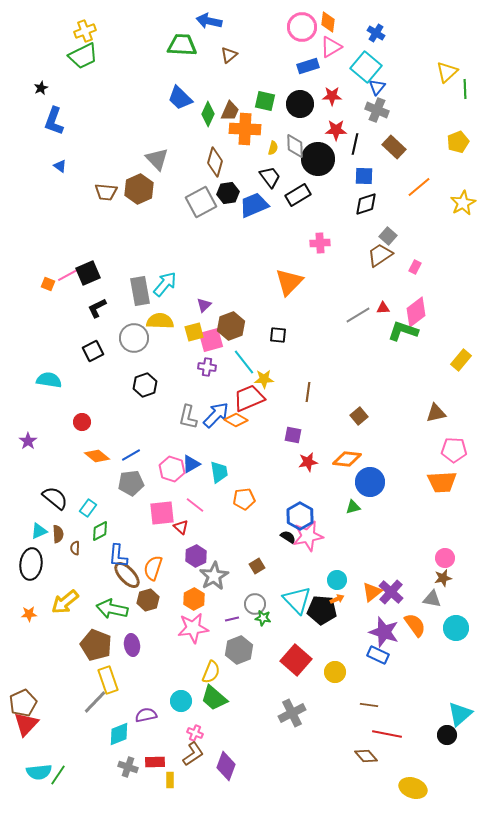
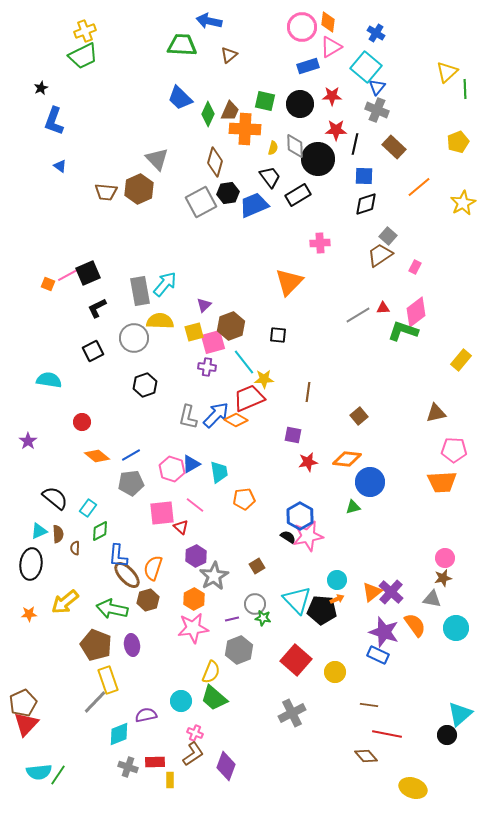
pink square at (211, 340): moved 2 px right, 2 px down
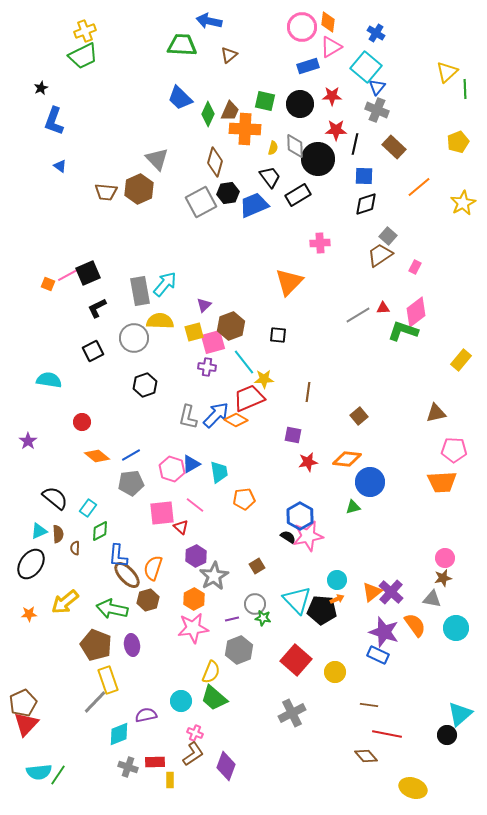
black ellipse at (31, 564): rotated 28 degrees clockwise
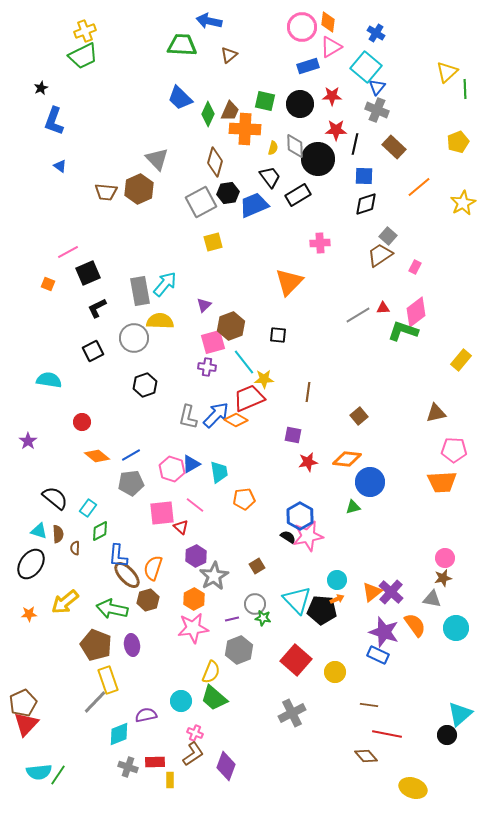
pink line at (68, 275): moved 23 px up
yellow square at (194, 332): moved 19 px right, 90 px up
cyan triangle at (39, 531): rotated 42 degrees clockwise
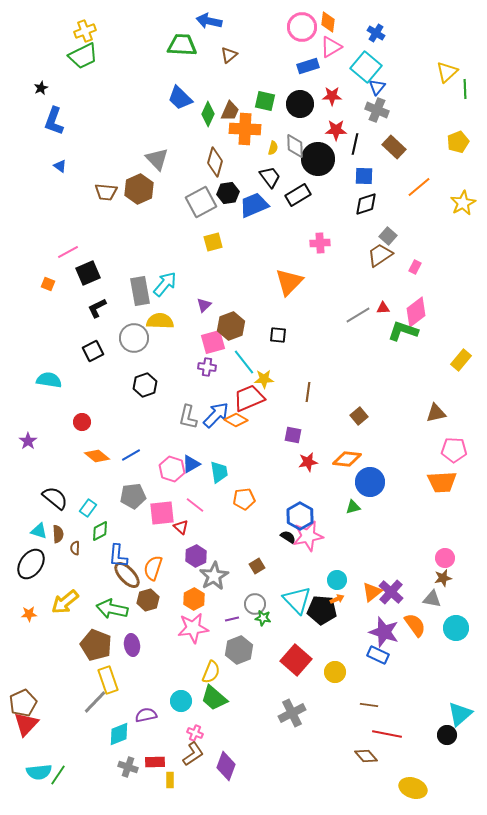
gray pentagon at (131, 483): moved 2 px right, 13 px down
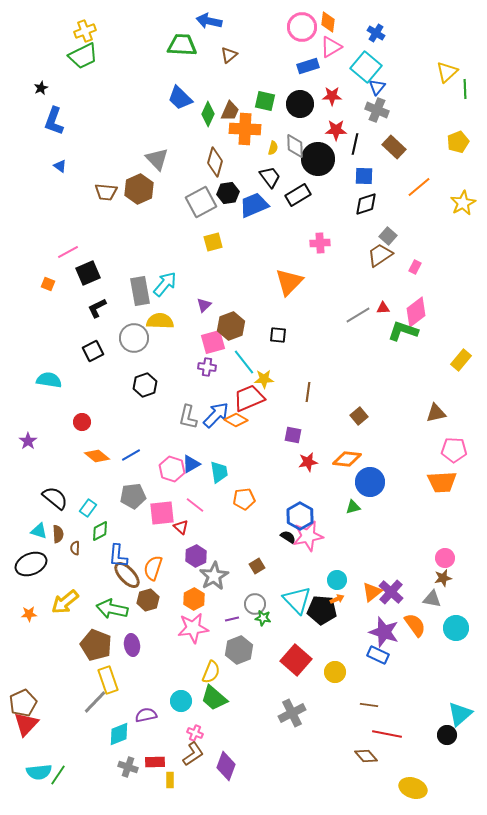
black ellipse at (31, 564): rotated 32 degrees clockwise
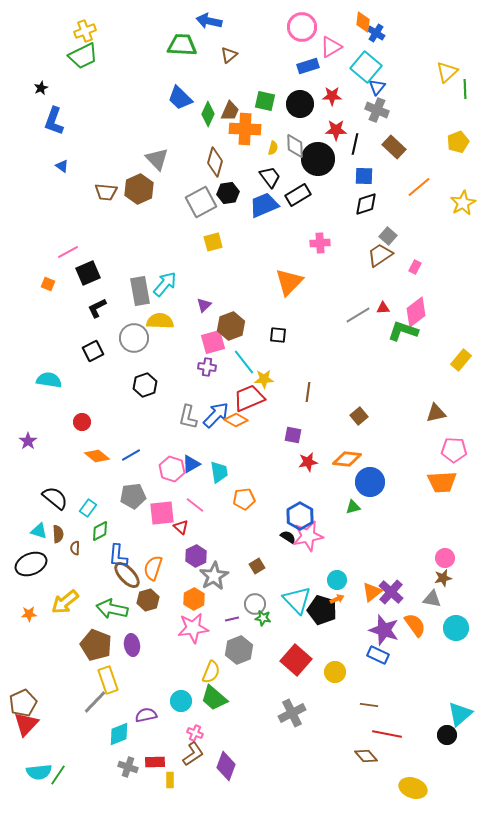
orange diamond at (328, 22): moved 35 px right
blue triangle at (60, 166): moved 2 px right
blue trapezoid at (254, 205): moved 10 px right
black pentagon at (322, 610): rotated 12 degrees clockwise
purple star at (384, 632): moved 2 px up
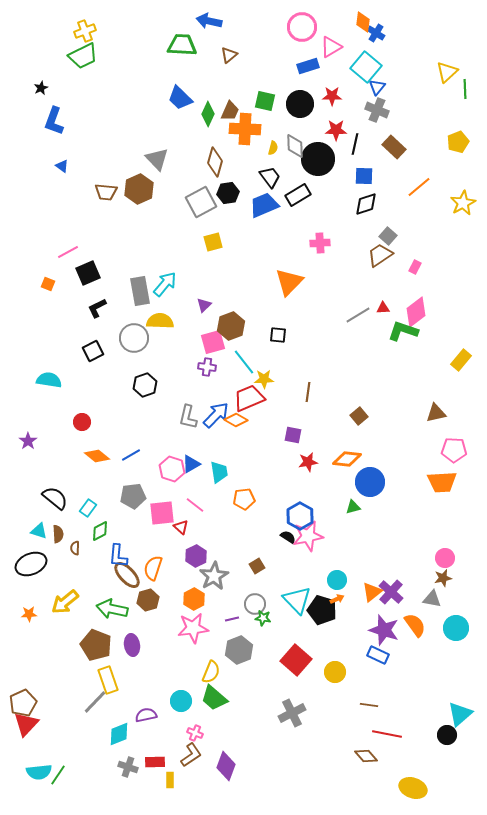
brown L-shape at (193, 754): moved 2 px left, 1 px down
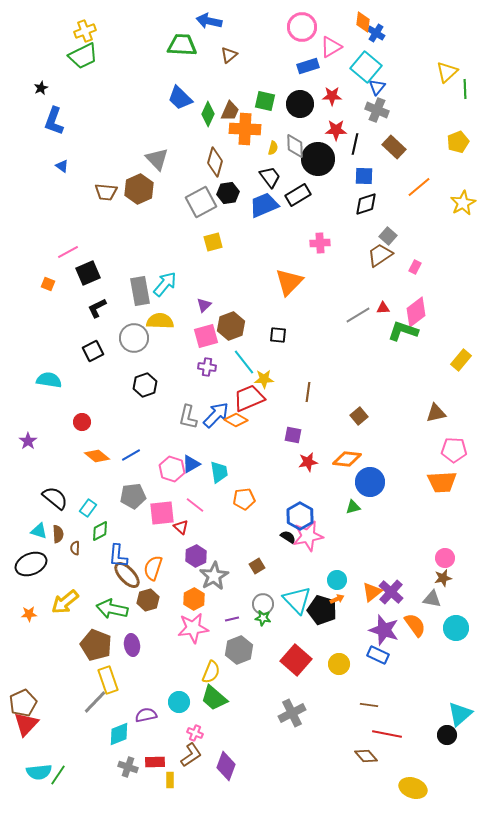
pink square at (213, 342): moved 7 px left, 6 px up
gray circle at (255, 604): moved 8 px right
yellow circle at (335, 672): moved 4 px right, 8 px up
cyan circle at (181, 701): moved 2 px left, 1 px down
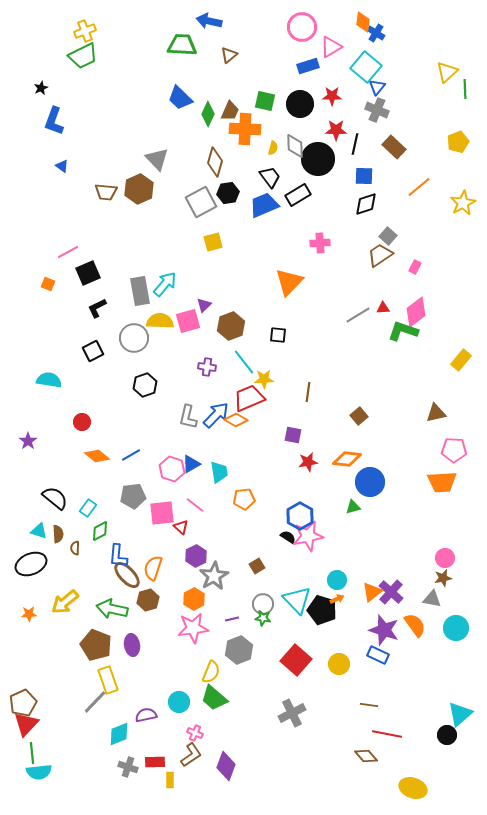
pink square at (206, 336): moved 18 px left, 15 px up
green line at (58, 775): moved 26 px left, 22 px up; rotated 40 degrees counterclockwise
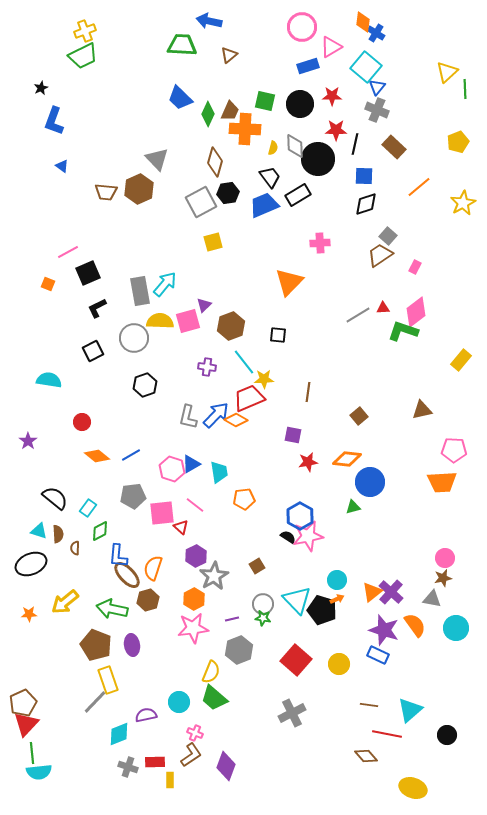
brown triangle at (436, 413): moved 14 px left, 3 px up
cyan triangle at (460, 714): moved 50 px left, 4 px up
